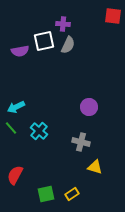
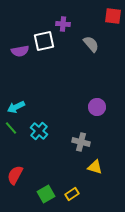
gray semicircle: moved 23 px right, 1 px up; rotated 66 degrees counterclockwise
purple circle: moved 8 px right
green square: rotated 18 degrees counterclockwise
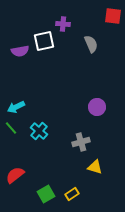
gray semicircle: rotated 18 degrees clockwise
gray cross: rotated 30 degrees counterclockwise
red semicircle: rotated 24 degrees clockwise
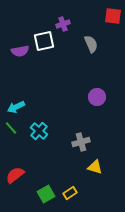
purple cross: rotated 24 degrees counterclockwise
purple circle: moved 10 px up
yellow rectangle: moved 2 px left, 1 px up
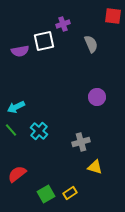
green line: moved 2 px down
red semicircle: moved 2 px right, 1 px up
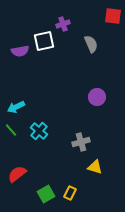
yellow rectangle: rotated 32 degrees counterclockwise
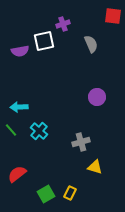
cyan arrow: moved 3 px right; rotated 24 degrees clockwise
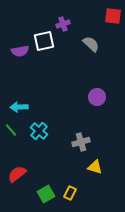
gray semicircle: rotated 24 degrees counterclockwise
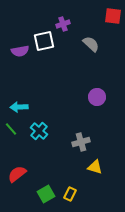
green line: moved 1 px up
yellow rectangle: moved 1 px down
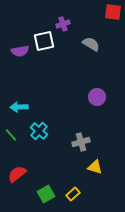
red square: moved 4 px up
gray semicircle: rotated 12 degrees counterclockwise
green line: moved 6 px down
yellow rectangle: moved 3 px right; rotated 24 degrees clockwise
